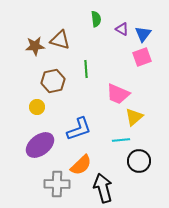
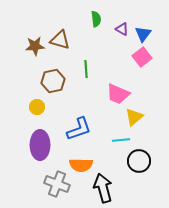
pink square: rotated 18 degrees counterclockwise
purple ellipse: rotated 52 degrees counterclockwise
orange semicircle: rotated 45 degrees clockwise
gray cross: rotated 20 degrees clockwise
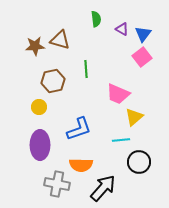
yellow circle: moved 2 px right
black circle: moved 1 px down
gray cross: rotated 10 degrees counterclockwise
black arrow: rotated 56 degrees clockwise
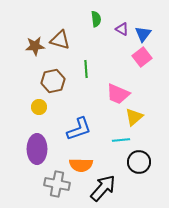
purple ellipse: moved 3 px left, 4 px down
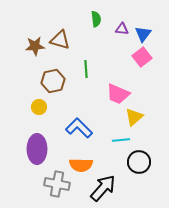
purple triangle: rotated 24 degrees counterclockwise
blue L-shape: moved 1 px up; rotated 116 degrees counterclockwise
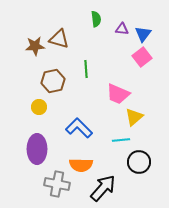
brown triangle: moved 1 px left, 1 px up
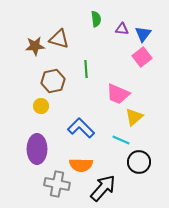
yellow circle: moved 2 px right, 1 px up
blue L-shape: moved 2 px right
cyan line: rotated 30 degrees clockwise
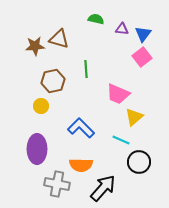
green semicircle: rotated 70 degrees counterclockwise
